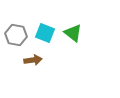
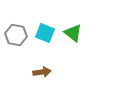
brown arrow: moved 9 px right, 12 px down
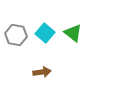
cyan square: rotated 18 degrees clockwise
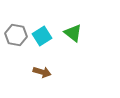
cyan square: moved 3 px left, 3 px down; rotated 18 degrees clockwise
brown arrow: rotated 24 degrees clockwise
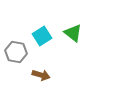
gray hexagon: moved 17 px down
brown arrow: moved 1 px left, 3 px down
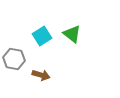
green triangle: moved 1 px left, 1 px down
gray hexagon: moved 2 px left, 7 px down
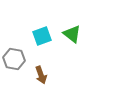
cyan square: rotated 12 degrees clockwise
brown arrow: rotated 54 degrees clockwise
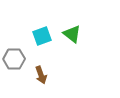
gray hexagon: rotated 10 degrees counterclockwise
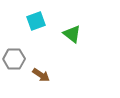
cyan square: moved 6 px left, 15 px up
brown arrow: rotated 36 degrees counterclockwise
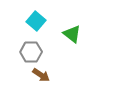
cyan square: rotated 30 degrees counterclockwise
gray hexagon: moved 17 px right, 7 px up
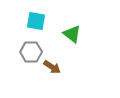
cyan square: rotated 30 degrees counterclockwise
brown arrow: moved 11 px right, 8 px up
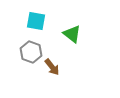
gray hexagon: rotated 20 degrees clockwise
brown arrow: rotated 18 degrees clockwise
